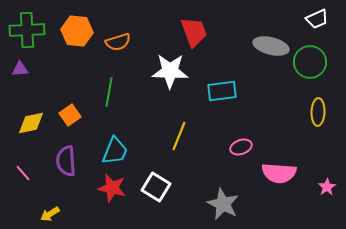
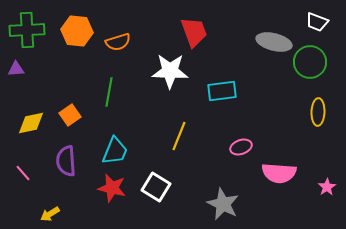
white trapezoid: moved 3 px down; rotated 45 degrees clockwise
gray ellipse: moved 3 px right, 4 px up
purple triangle: moved 4 px left
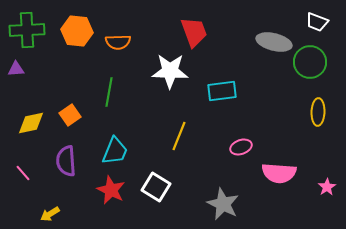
orange semicircle: rotated 15 degrees clockwise
red star: moved 1 px left, 2 px down; rotated 12 degrees clockwise
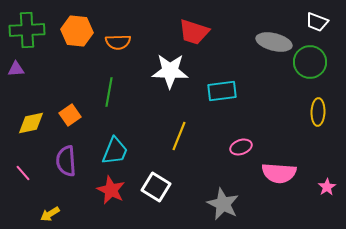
red trapezoid: rotated 128 degrees clockwise
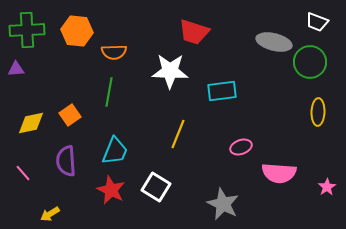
orange semicircle: moved 4 px left, 10 px down
yellow line: moved 1 px left, 2 px up
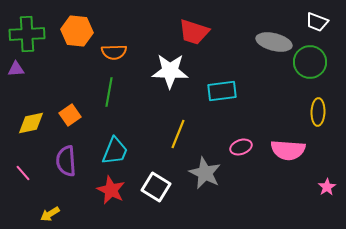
green cross: moved 4 px down
pink semicircle: moved 9 px right, 23 px up
gray star: moved 18 px left, 31 px up
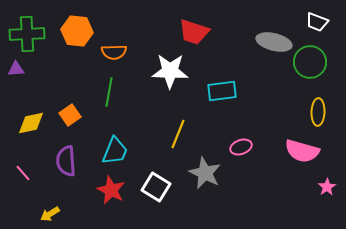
pink semicircle: moved 14 px right, 1 px down; rotated 12 degrees clockwise
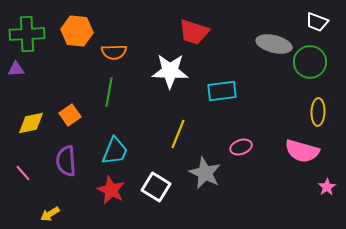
gray ellipse: moved 2 px down
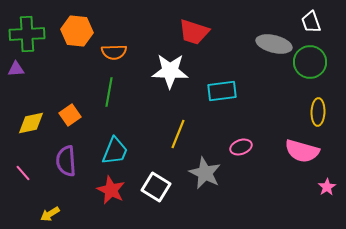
white trapezoid: moved 6 px left; rotated 50 degrees clockwise
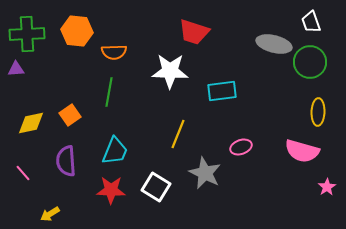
red star: rotated 24 degrees counterclockwise
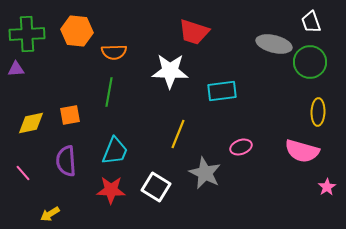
orange square: rotated 25 degrees clockwise
